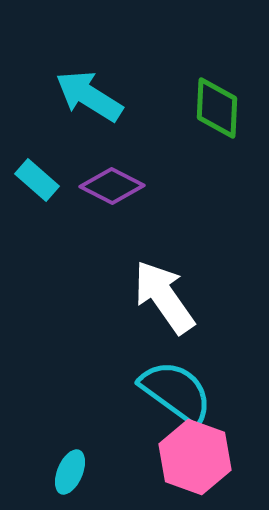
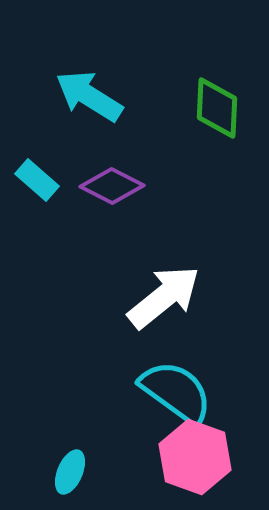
white arrow: rotated 86 degrees clockwise
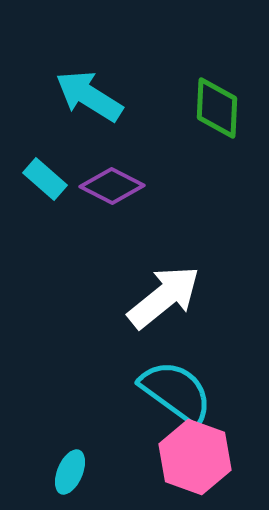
cyan rectangle: moved 8 px right, 1 px up
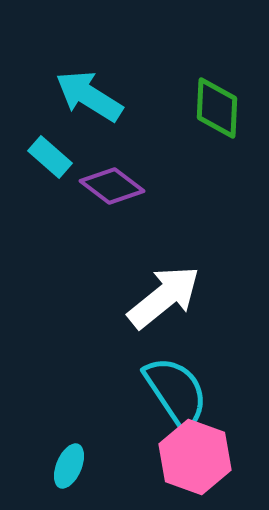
cyan rectangle: moved 5 px right, 22 px up
purple diamond: rotated 10 degrees clockwise
cyan semicircle: rotated 20 degrees clockwise
cyan ellipse: moved 1 px left, 6 px up
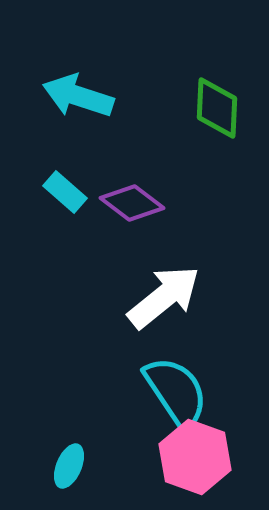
cyan arrow: moved 11 px left; rotated 14 degrees counterclockwise
cyan rectangle: moved 15 px right, 35 px down
purple diamond: moved 20 px right, 17 px down
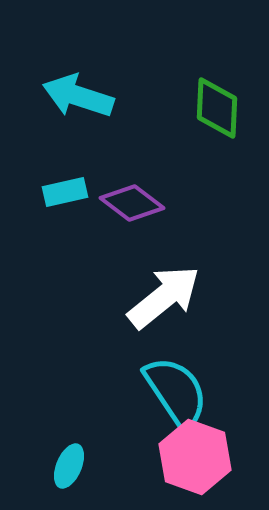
cyan rectangle: rotated 54 degrees counterclockwise
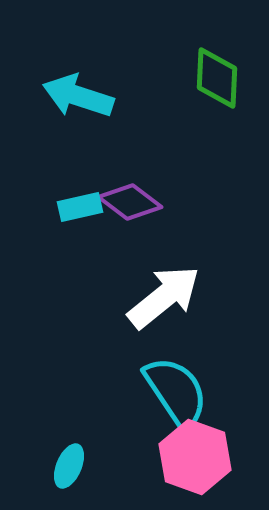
green diamond: moved 30 px up
cyan rectangle: moved 15 px right, 15 px down
purple diamond: moved 2 px left, 1 px up
